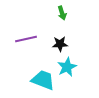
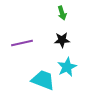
purple line: moved 4 px left, 4 px down
black star: moved 2 px right, 4 px up
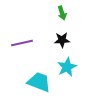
cyan trapezoid: moved 4 px left, 2 px down
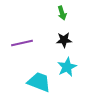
black star: moved 2 px right
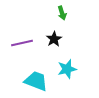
black star: moved 10 px left, 1 px up; rotated 28 degrees counterclockwise
cyan star: moved 2 px down; rotated 12 degrees clockwise
cyan trapezoid: moved 3 px left, 1 px up
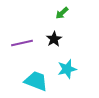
green arrow: rotated 64 degrees clockwise
